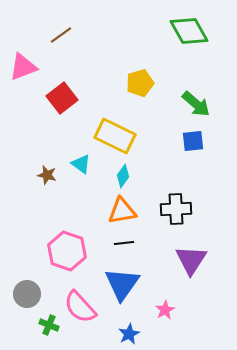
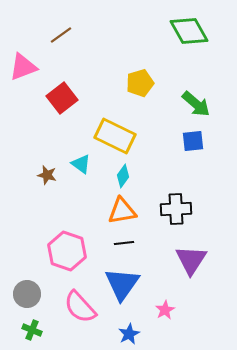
green cross: moved 17 px left, 5 px down
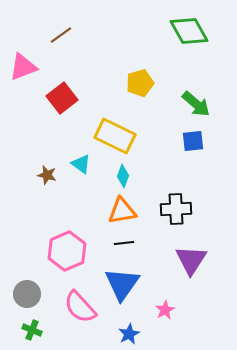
cyan diamond: rotated 15 degrees counterclockwise
pink hexagon: rotated 18 degrees clockwise
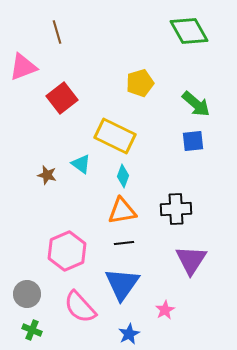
brown line: moved 4 px left, 3 px up; rotated 70 degrees counterclockwise
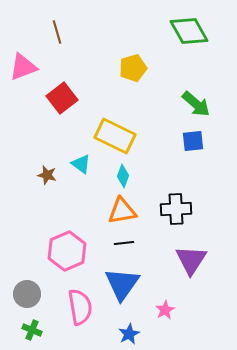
yellow pentagon: moved 7 px left, 15 px up
pink semicircle: rotated 147 degrees counterclockwise
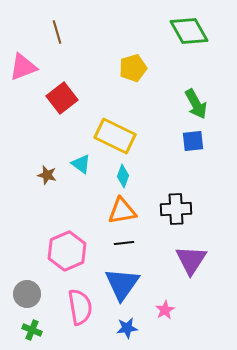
green arrow: rotated 20 degrees clockwise
blue star: moved 2 px left, 6 px up; rotated 20 degrees clockwise
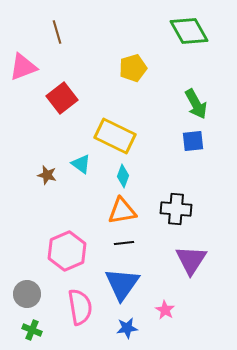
black cross: rotated 8 degrees clockwise
pink star: rotated 12 degrees counterclockwise
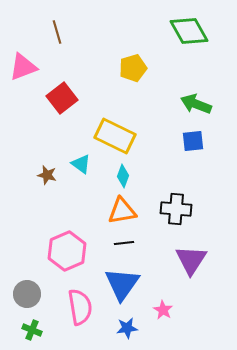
green arrow: rotated 140 degrees clockwise
pink star: moved 2 px left
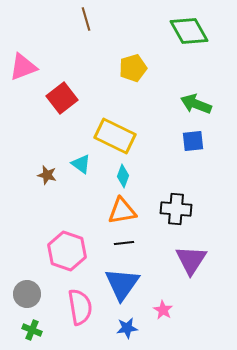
brown line: moved 29 px right, 13 px up
pink hexagon: rotated 18 degrees counterclockwise
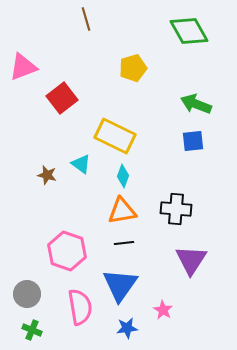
blue triangle: moved 2 px left, 1 px down
